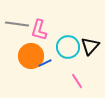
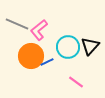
gray line: rotated 15 degrees clockwise
pink L-shape: rotated 35 degrees clockwise
blue line: moved 2 px right, 1 px up
pink line: moved 1 px left, 1 px down; rotated 21 degrees counterclockwise
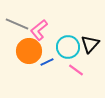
black triangle: moved 2 px up
orange circle: moved 2 px left, 5 px up
pink line: moved 12 px up
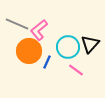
blue line: rotated 40 degrees counterclockwise
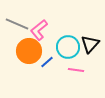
blue line: rotated 24 degrees clockwise
pink line: rotated 28 degrees counterclockwise
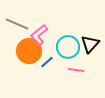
pink L-shape: moved 5 px down
